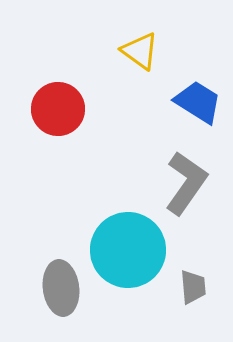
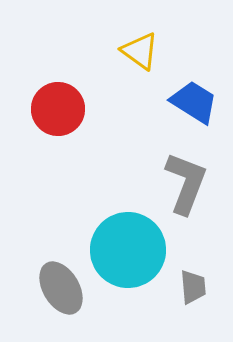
blue trapezoid: moved 4 px left
gray L-shape: rotated 14 degrees counterclockwise
gray ellipse: rotated 24 degrees counterclockwise
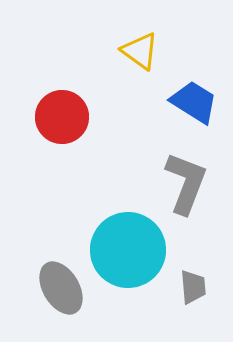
red circle: moved 4 px right, 8 px down
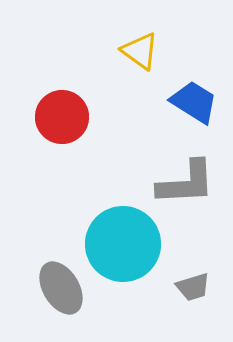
gray L-shape: rotated 66 degrees clockwise
cyan circle: moved 5 px left, 6 px up
gray trapezoid: rotated 78 degrees clockwise
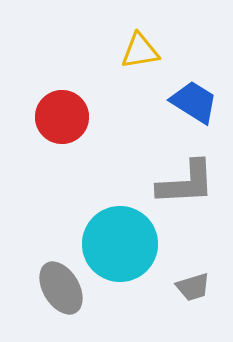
yellow triangle: rotated 45 degrees counterclockwise
cyan circle: moved 3 px left
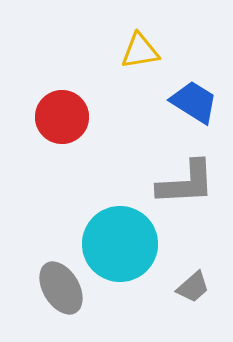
gray trapezoid: rotated 24 degrees counterclockwise
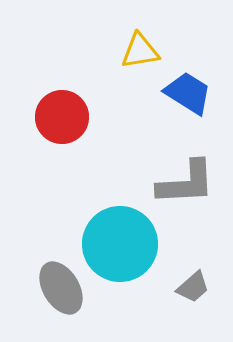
blue trapezoid: moved 6 px left, 9 px up
